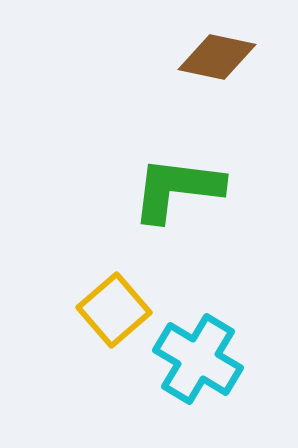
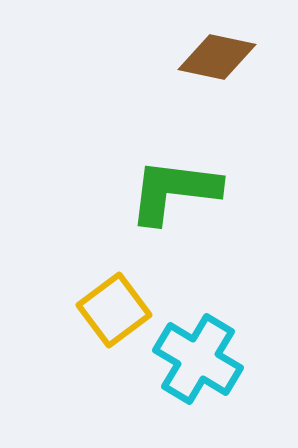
green L-shape: moved 3 px left, 2 px down
yellow square: rotated 4 degrees clockwise
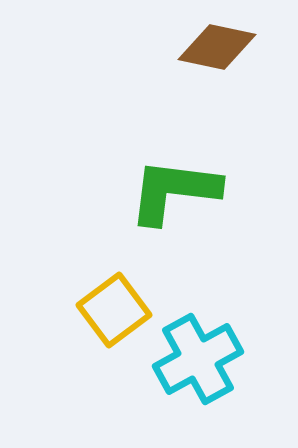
brown diamond: moved 10 px up
cyan cross: rotated 30 degrees clockwise
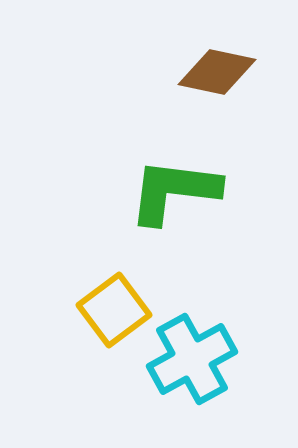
brown diamond: moved 25 px down
cyan cross: moved 6 px left
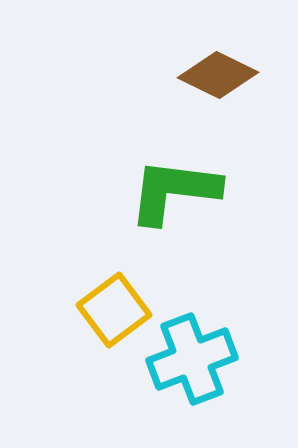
brown diamond: moved 1 px right, 3 px down; rotated 14 degrees clockwise
cyan cross: rotated 8 degrees clockwise
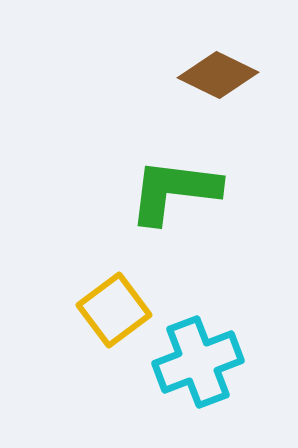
cyan cross: moved 6 px right, 3 px down
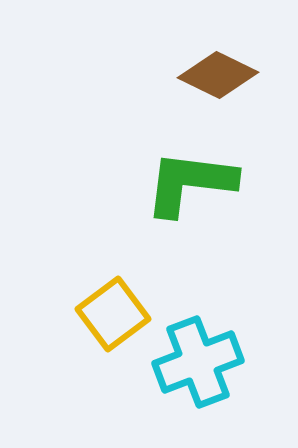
green L-shape: moved 16 px right, 8 px up
yellow square: moved 1 px left, 4 px down
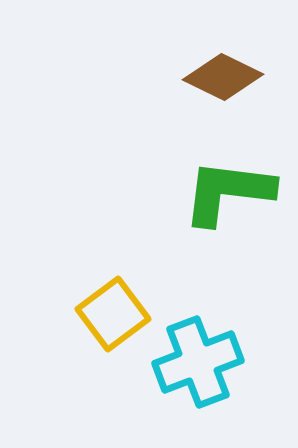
brown diamond: moved 5 px right, 2 px down
green L-shape: moved 38 px right, 9 px down
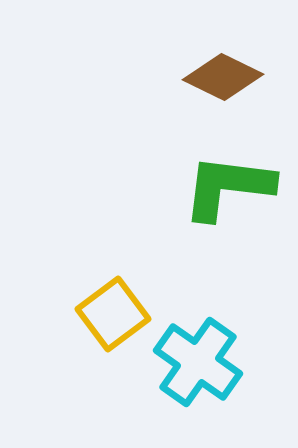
green L-shape: moved 5 px up
cyan cross: rotated 34 degrees counterclockwise
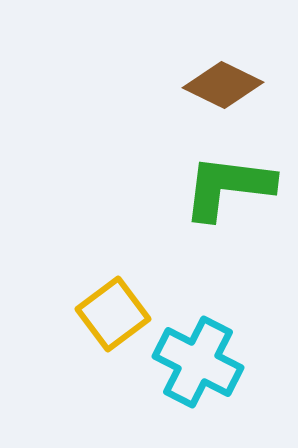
brown diamond: moved 8 px down
cyan cross: rotated 8 degrees counterclockwise
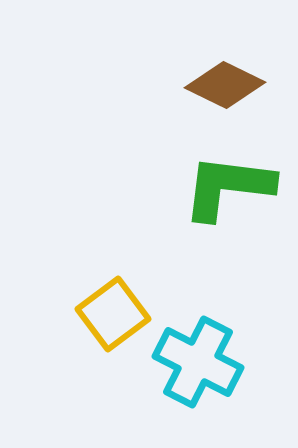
brown diamond: moved 2 px right
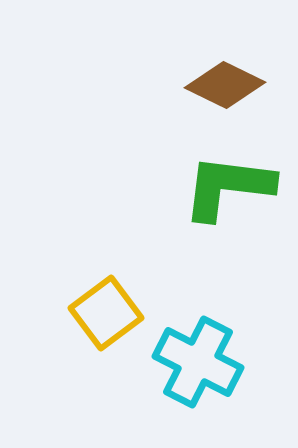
yellow square: moved 7 px left, 1 px up
